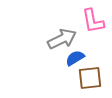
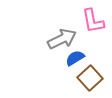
brown square: rotated 35 degrees counterclockwise
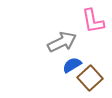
gray arrow: moved 3 px down
blue semicircle: moved 3 px left, 7 px down
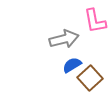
pink L-shape: moved 2 px right
gray arrow: moved 2 px right, 3 px up; rotated 12 degrees clockwise
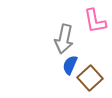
gray arrow: rotated 116 degrees clockwise
blue semicircle: moved 2 px left; rotated 36 degrees counterclockwise
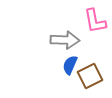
gray arrow: moved 1 px right, 1 px down; rotated 100 degrees counterclockwise
brown square: moved 2 px up; rotated 15 degrees clockwise
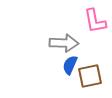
gray arrow: moved 1 px left, 3 px down
brown square: rotated 15 degrees clockwise
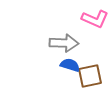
pink L-shape: moved 2 px up; rotated 56 degrees counterclockwise
blue semicircle: rotated 84 degrees clockwise
